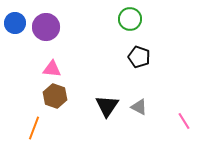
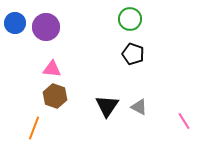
black pentagon: moved 6 px left, 3 px up
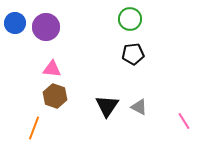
black pentagon: rotated 25 degrees counterclockwise
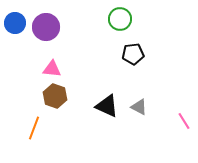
green circle: moved 10 px left
black triangle: rotated 40 degrees counterclockwise
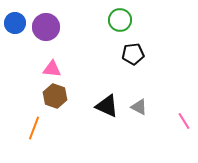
green circle: moved 1 px down
